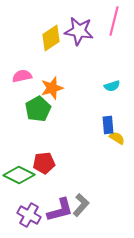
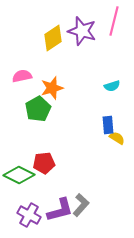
purple star: moved 3 px right; rotated 8 degrees clockwise
yellow diamond: moved 2 px right
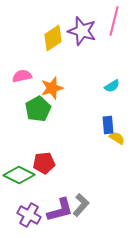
cyan semicircle: rotated 14 degrees counterclockwise
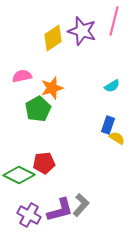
blue rectangle: rotated 24 degrees clockwise
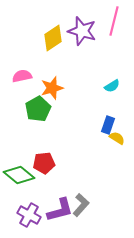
green diamond: rotated 12 degrees clockwise
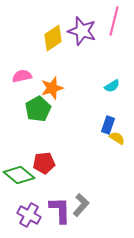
purple L-shape: rotated 76 degrees counterclockwise
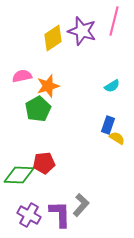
orange star: moved 4 px left, 2 px up
green diamond: rotated 36 degrees counterclockwise
purple L-shape: moved 4 px down
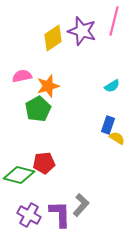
green diamond: rotated 12 degrees clockwise
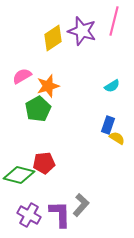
pink semicircle: rotated 18 degrees counterclockwise
